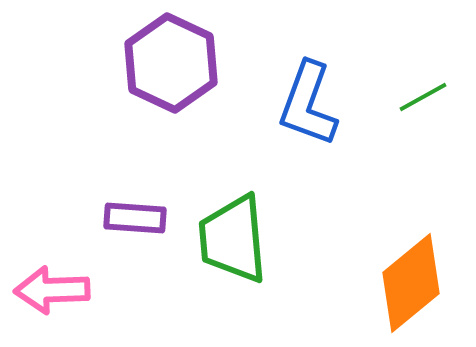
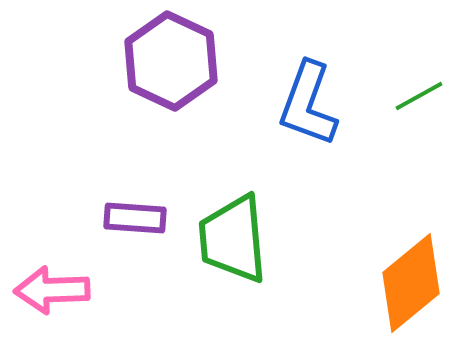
purple hexagon: moved 2 px up
green line: moved 4 px left, 1 px up
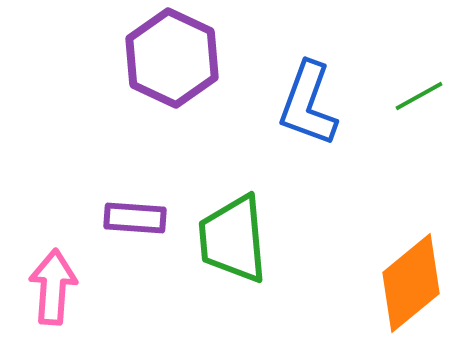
purple hexagon: moved 1 px right, 3 px up
pink arrow: moved 1 px right, 3 px up; rotated 96 degrees clockwise
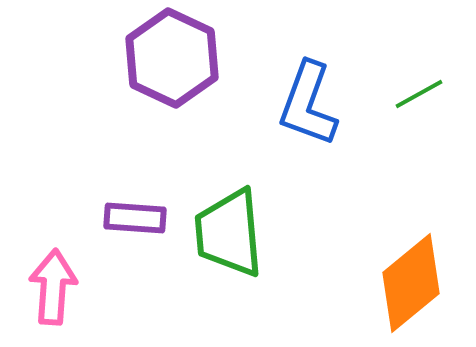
green line: moved 2 px up
green trapezoid: moved 4 px left, 6 px up
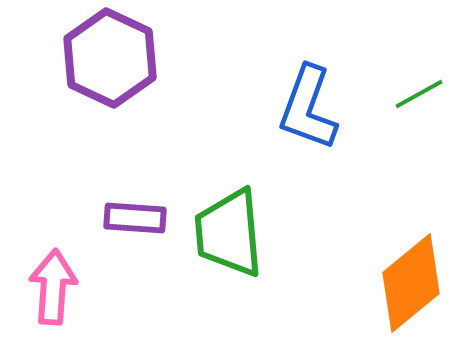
purple hexagon: moved 62 px left
blue L-shape: moved 4 px down
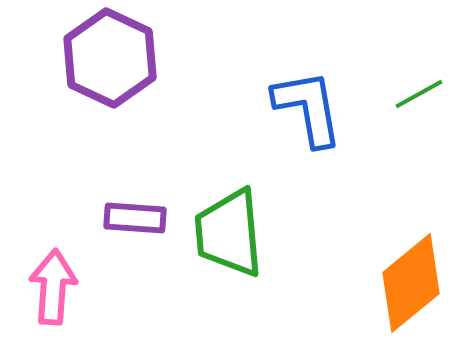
blue L-shape: rotated 150 degrees clockwise
